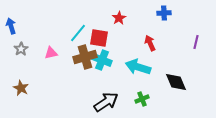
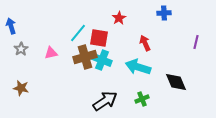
red arrow: moved 5 px left
brown star: rotated 14 degrees counterclockwise
black arrow: moved 1 px left, 1 px up
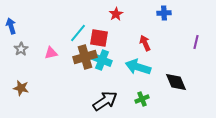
red star: moved 3 px left, 4 px up
